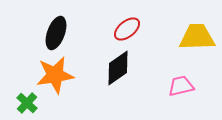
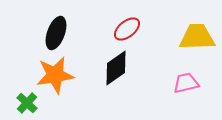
black diamond: moved 2 px left
pink trapezoid: moved 5 px right, 3 px up
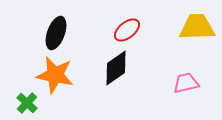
red ellipse: moved 1 px down
yellow trapezoid: moved 10 px up
orange star: rotated 21 degrees clockwise
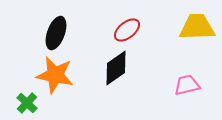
pink trapezoid: moved 1 px right, 2 px down
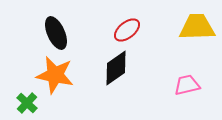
black ellipse: rotated 44 degrees counterclockwise
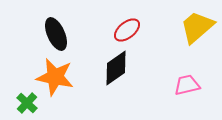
yellow trapezoid: rotated 39 degrees counterclockwise
black ellipse: moved 1 px down
orange star: moved 2 px down
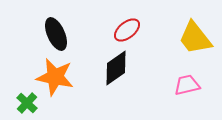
yellow trapezoid: moved 2 px left, 11 px down; rotated 87 degrees counterclockwise
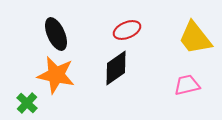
red ellipse: rotated 16 degrees clockwise
orange star: moved 1 px right, 2 px up
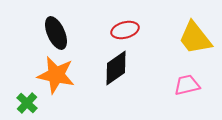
red ellipse: moved 2 px left; rotated 8 degrees clockwise
black ellipse: moved 1 px up
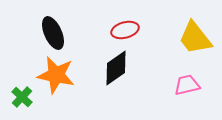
black ellipse: moved 3 px left
green cross: moved 5 px left, 6 px up
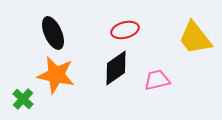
pink trapezoid: moved 30 px left, 5 px up
green cross: moved 1 px right, 2 px down
